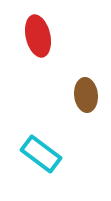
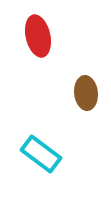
brown ellipse: moved 2 px up
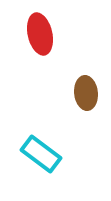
red ellipse: moved 2 px right, 2 px up
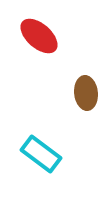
red ellipse: moved 1 px left, 2 px down; rotated 36 degrees counterclockwise
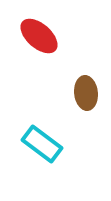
cyan rectangle: moved 1 px right, 10 px up
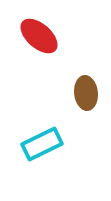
cyan rectangle: rotated 63 degrees counterclockwise
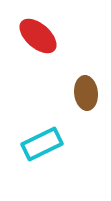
red ellipse: moved 1 px left
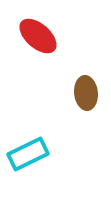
cyan rectangle: moved 14 px left, 10 px down
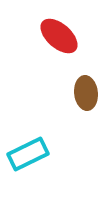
red ellipse: moved 21 px right
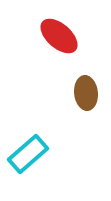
cyan rectangle: rotated 15 degrees counterclockwise
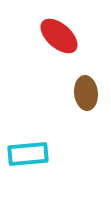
cyan rectangle: rotated 36 degrees clockwise
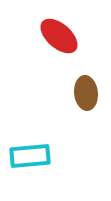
cyan rectangle: moved 2 px right, 2 px down
